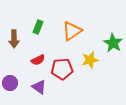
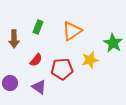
red semicircle: moved 2 px left; rotated 24 degrees counterclockwise
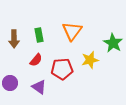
green rectangle: moved 1 px right, 8 px down; rotated 32 degrees counterclockwise
orange triangle: rotated 20 degrees counterclockwise
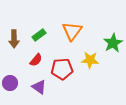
green rectangle: rotated 64 degrees clockwise
green star: rotated 12 degrees clockwise
yellow star: rotated 18 degrees clockwise
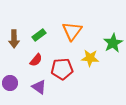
yellow star: moved 2 px up
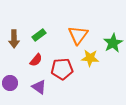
orange triangle: moved 6 px right, 4 px down
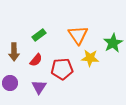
orange triangle: rotated 10 degrees counterclockwise
brown arrow: moved 13 px down
purple triangle: rotated 28 degrees clockwise
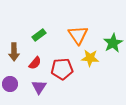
red semicircle: moved 1 px left, 3 px down
purple circle: moved 1 px down
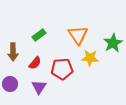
brown arrow: moved 1 px left
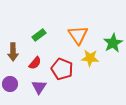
red pentagon: rotated 25 degrees clockwise
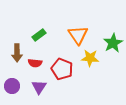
brown arrow: moved 4 px right, 1 px down
red semicircle: rotated 56 degrees clockwise
purple circle: moved 2 px right, 2 px down
